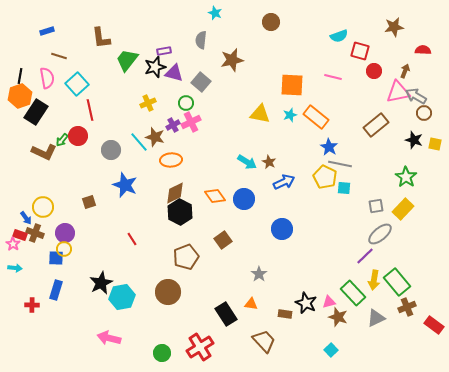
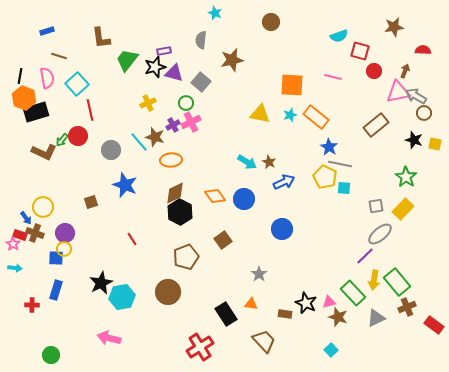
orange hexagon at (20, 96): moved 4 px right, 2 px down; rotated 20 degrees counterclockwise
black rectangle at (36, 112): rotated 40 degrees clockwise
brown square at (89, 202): moved 2 px right
green circle at (162, 353): moved 111 px left, 2 px down
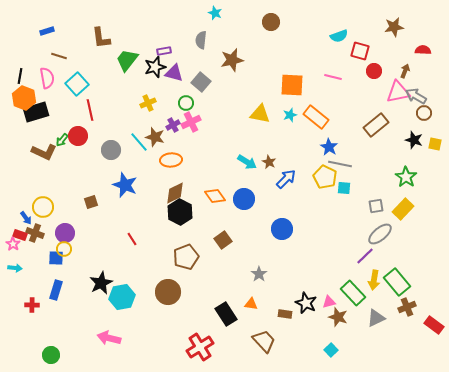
blue arrow at (284, 182): moved 2 px right, 3 px up; rotated 20 degrees counterclockwise
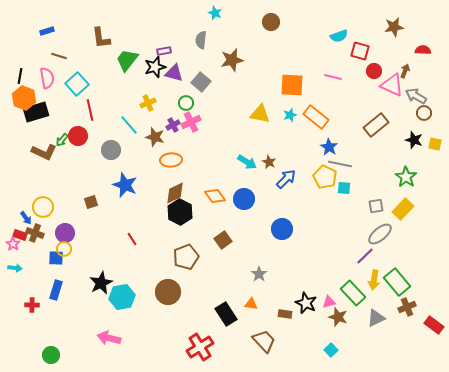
pink triangle at (398, 92): moved 6 px left, 7 px up; rotated 35 degrees clockwise
cyan line at (139, 142): moved 10 px left, 17 px up
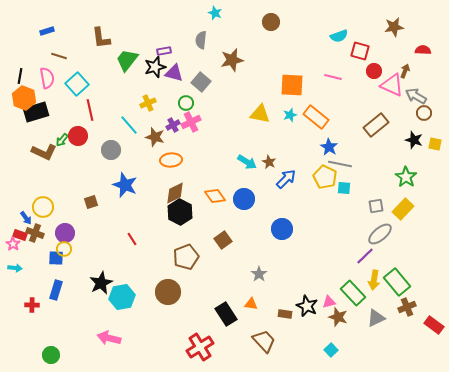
black star at (306, 303): moved 1 px right, 3 px down
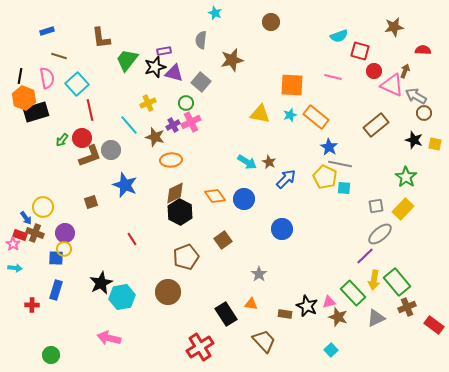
red circle at (78, 136): moved 4 px right, 2 px down
brown L-shape at (44, 152): moved 46 px right, 4 px down; rotated 45 degrees counterclockwise
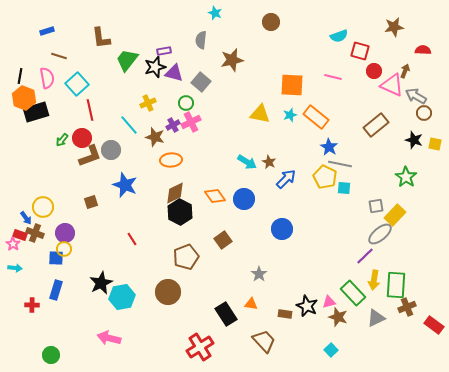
yellow rectangle at (403, 209): moved 8 px left, 6 px down
green rectangle at (397, 282): moved 1 px left, 3 px down; rotated 44 degrees clockwise
